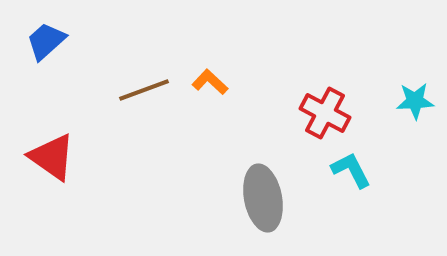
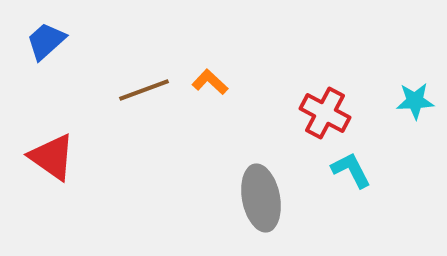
gray ellipse: moved 2 px left
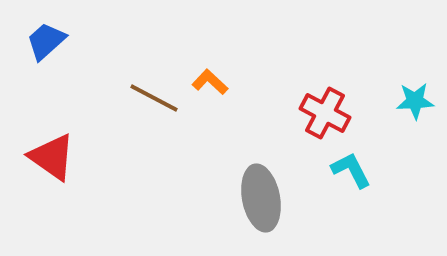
brown line: moved 10 px right, 8 px down; rotated 48 degrees clockwise
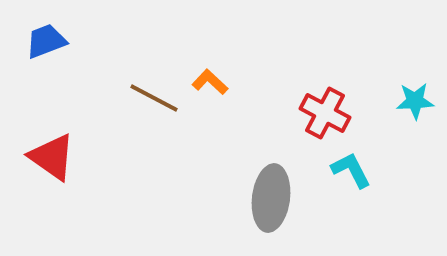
blue trapezoid: rotated 21 degrees clockwise
gray ellipse: moved 10 px right; rotated 18 degrees clockwise
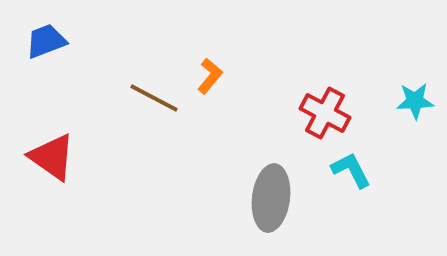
orange L-shape: moved 6 px up; rotated 87 degrees clockwise
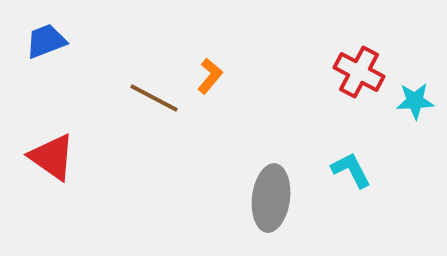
red cross: moved 34 px right, 41 px up
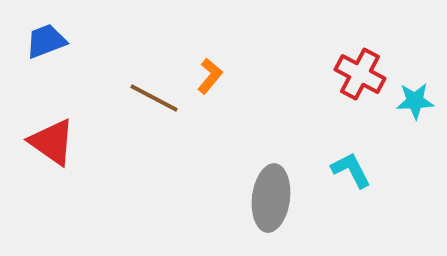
red cross: moved 1 px right, 2 px down
red triangle: moved 15 px up
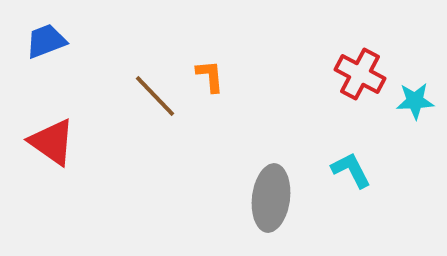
orange L-shape: rotated 45 degrees counterclockwise
brown line: moved 1 px right, 2 px up; rotated 18 degrees clockwise
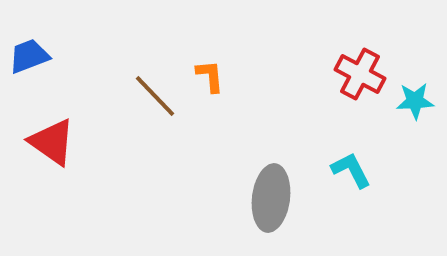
blue trapezoid: moved 17 px left, 15 px down
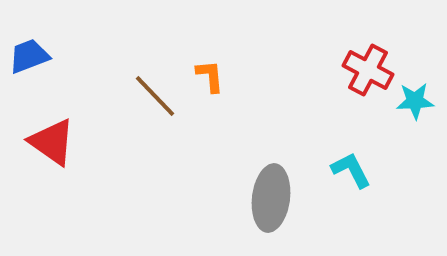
red cross: moved 8 px right, 4 px up
